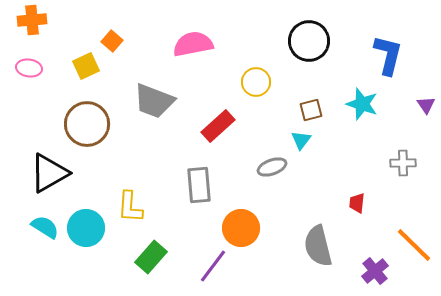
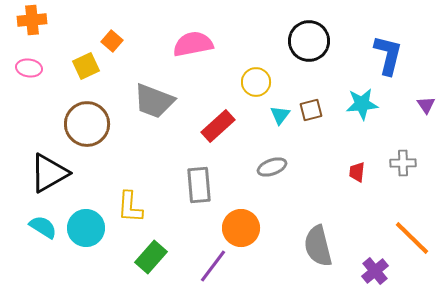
cyan star: rotated 24 degrees counterclockwise
cyan triangle: moved 21 px left, 25 px up
red trapezoid: moved 31 px up
cyan semicircle: moved 2 px left
orange line: moved 2 px left, 7 px up
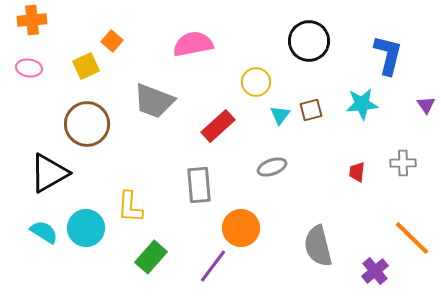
cyan semicircle: moved 1 px right, 5 px down
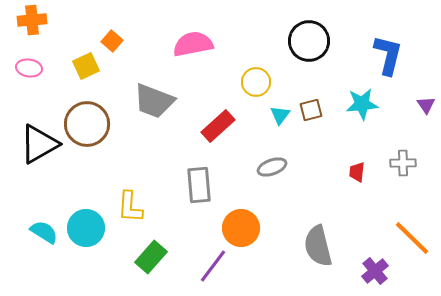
black triangle: moved 10 px left, 29 px up
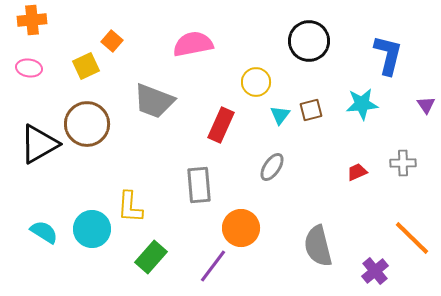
red rectangle: moved 3 px right, 1 px up; rotated 24 degrees counterclockwise
gray ellipse: rotated 36 degrees counterclockwise
red trapezoid: rotated 60 degrees clockwise
cyan circle: moved 6 px right, 1 px down
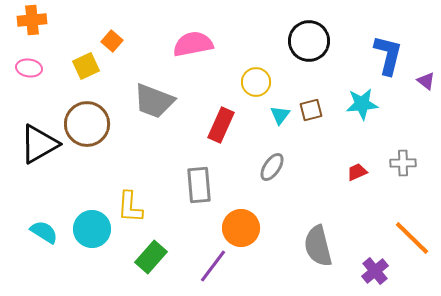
purple triangle: moved 24 px up; rotated 18 degrees counterclockwise
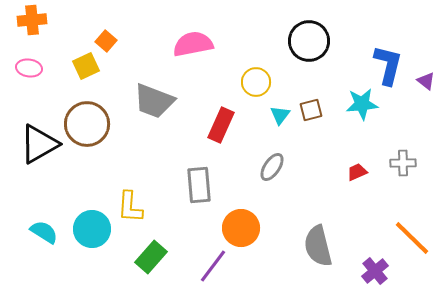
orange square: moved 6 px left
blue L-shape: moved 10 px down
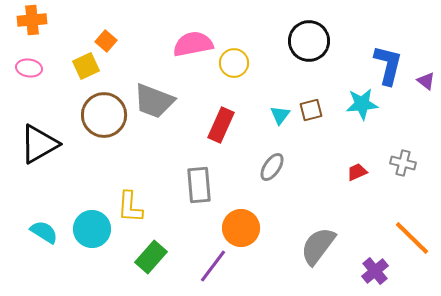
yellow circle: moved 22 px left, 19 px up
brown circle: moved 17 px right, 9 px up
gray cross: rotated 15 degrees clockwise
gray semicircle: rotated 51 degrees clockwise
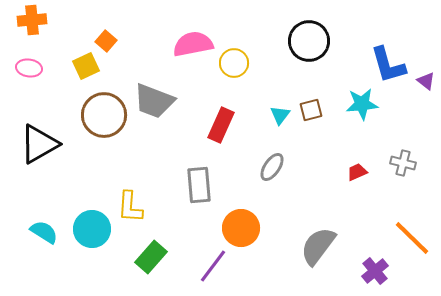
blue L-shape: rotated 150 degrees clockwise
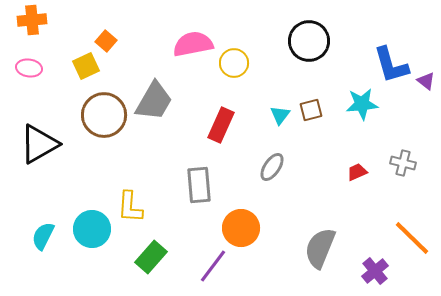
blue L-shape: moved 3 px right
gray trapezoid: rotated 81 degrees counterclockwise
cyan semicircle: moved 1 px left, 4 px down; rotated 96 degrees counterclockwise
gray semicircle: moved 2 px right, 2 px down; rotated 15 degrees counterclockwise
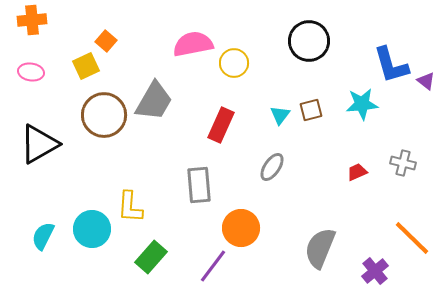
pink ellipse: moved 2 px right, 4 px down
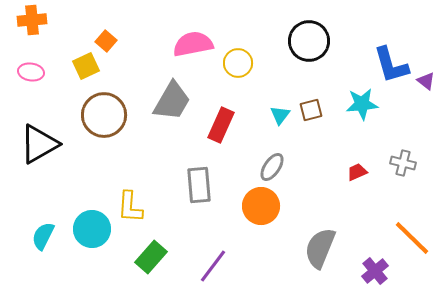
yellow circle: moved 4 px right
gray trapezoid: moved 18 px right
orange circle: moved 20 px right, 22 px up
